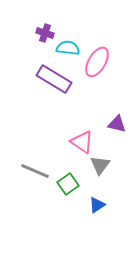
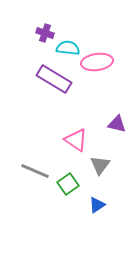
pink ellipse: rotated 52 degrees clockwise
pink triangle: moved 6 px left, 2 px up
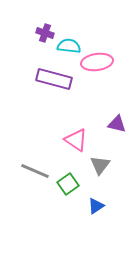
cyan semicircle: moved 1 px right, 2 px up
purple rectangle: rotated 16 degrees counterclockwise
blue triangle: moved 1 px left, 1 px down
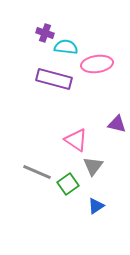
cyan semicircle: moved 3 px left, 1 px down
pink ellipse: moved 2 px down
gray triangle: moved 7 px left, 1 px down
gray line: moved 2 px right, 1 px down
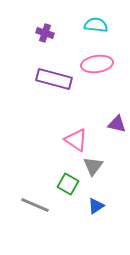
cyan semicircle: moved 30 px right, 22 px up
gray line: moved 2 px left, 33 px down
green square: rotated 25 degrees counterclockwise
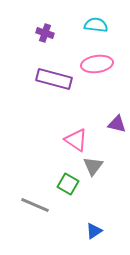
blue triangle: moved 2 px left, 25 px down
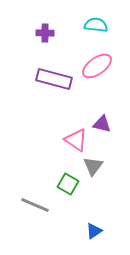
purple cross: rotated 18 degrees counterclockwise
pink ellipse: moved 2 px down; rotated 28 degrees counterclockwise
purple triangle: moved 15 px left
